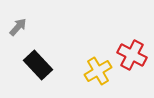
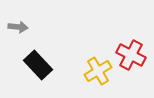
gray arrow: rotated 54 degrees clockwise
red cross: moved 1 px left
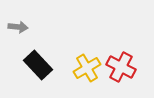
red cross: moved 10 px left, 12 px down
yellow cross: moved 11 px left, 3 px up
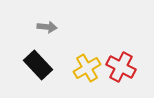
gray arrow: moved 29 px right
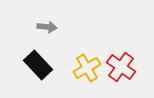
red cross: rotated 8 degrees clockwise
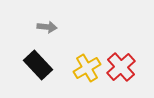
red cross: rotated 12 degrees clockwise
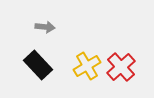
gray arrow: moved 2 px left
yellow cross: moved 2 px up
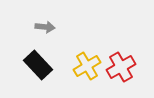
red cross: rotated 12 degrees clockwise
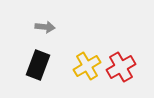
black rectangle: rotated 64 degrees clockwise
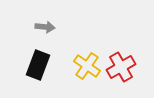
yellow cross: rotated 24 degrees counterclockwise
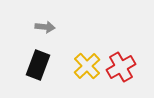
yellow cross: rotated 12 degrees clockwise
